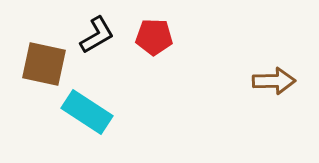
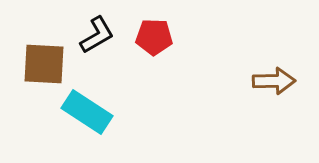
brown square: rotated 9 degrees counterclockwise
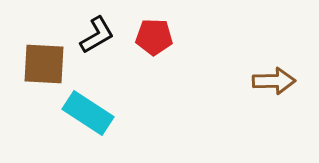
cyan rectangle: moved 1 px right, 1 px down
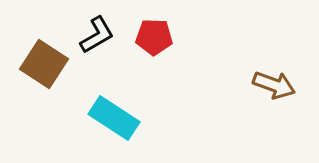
brown square: rotated 30 degrees clockwise
brown arrow: moved 4 px down; rotated 21 degrees clockwise
cyan rectangle: moved 26 px right, 5 px down
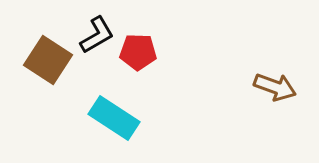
red pentagon: moved 16 px left, 15 px down
brown square: moved 4 px right, 4 px up
brown arrow: moved 1 px right, 2 px down
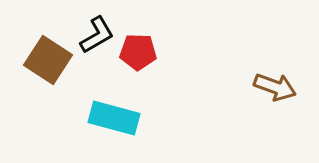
cyan rectangle: rotated 18 degrees counterclockwise
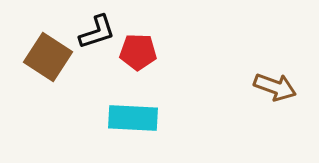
black L-shape: moved 3 px up; rotated 12 degrees clockwise
brown square: moved 3 px up
cyan rectangle: moved 19 px right; rotated 12 degrees counterclockwise
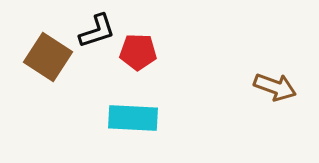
black L-shape: moved 1 px up
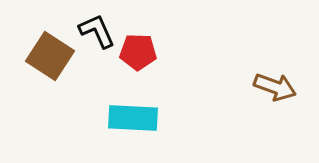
black L-shape: rotated 96 degrees counterclockwise
brown square: moved 2 px right, 1 px up
